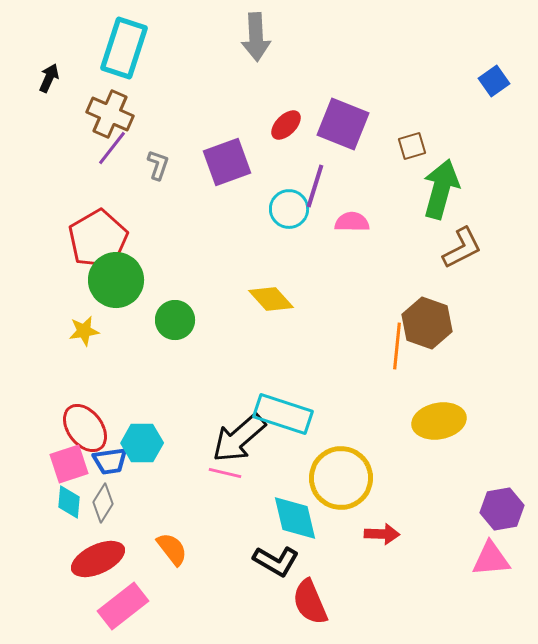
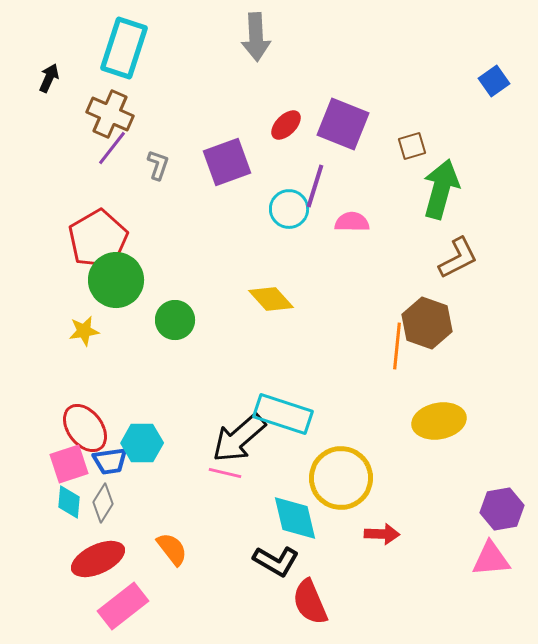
brown L-shape at (462, 248): moved 4 px left, 10 px down
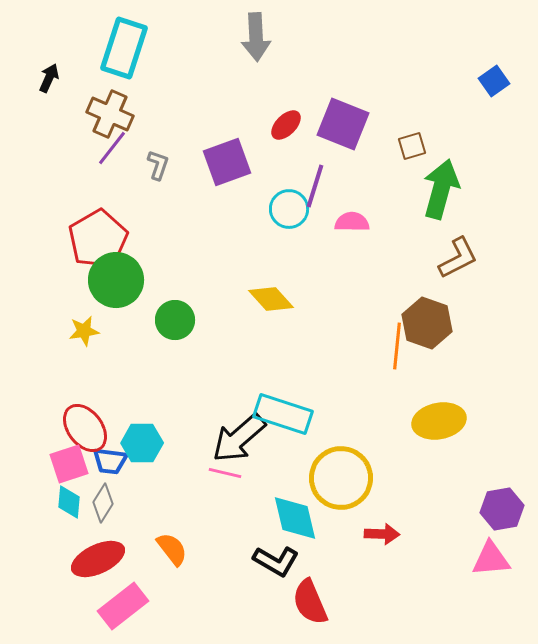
blue trapezoid at (110, 461): rotated 15 degrees clockwise
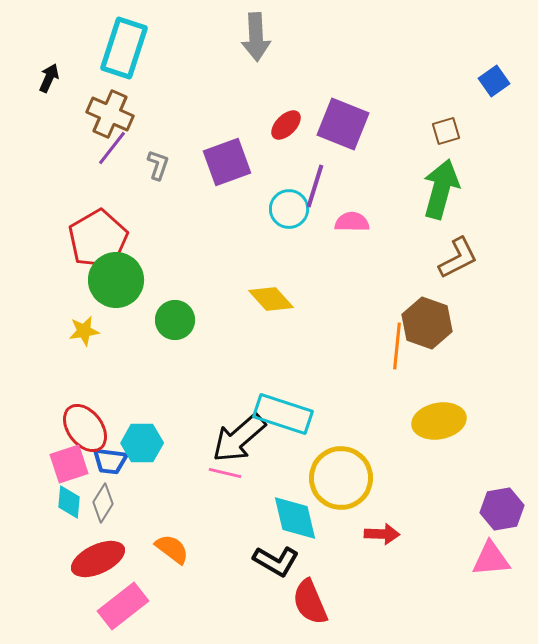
brown square at (412, 146): moved 34 px right, 15 px up
orange semicircle at (172, 549): rotated 15 degrees counterclockwise
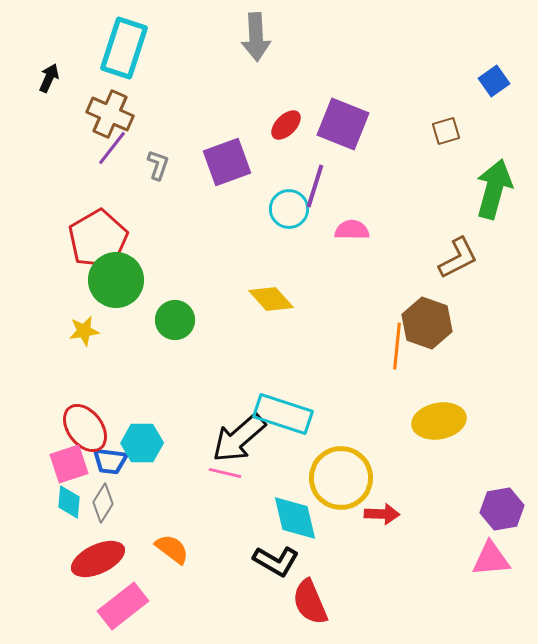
green arrow at (441, 189): moved 53 px right
pink semicircle at (352, 222): moved 8 px down
red arrow at (382, 534): moved 20 px up
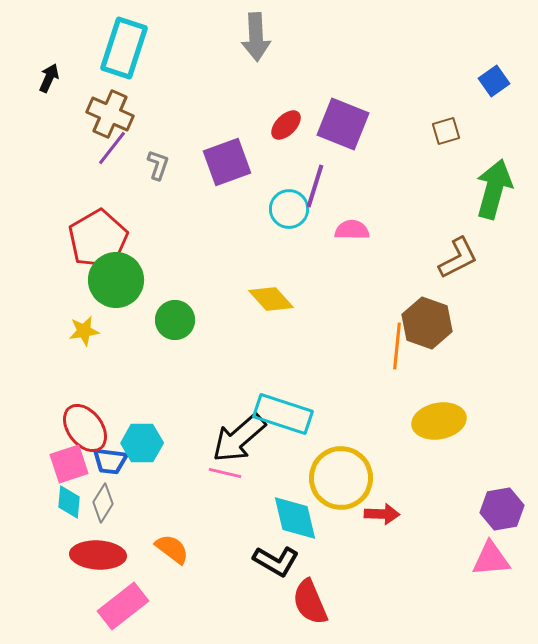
red ellipse at (98, 559): moved 4 px up; rotated 28 degrees clockwise
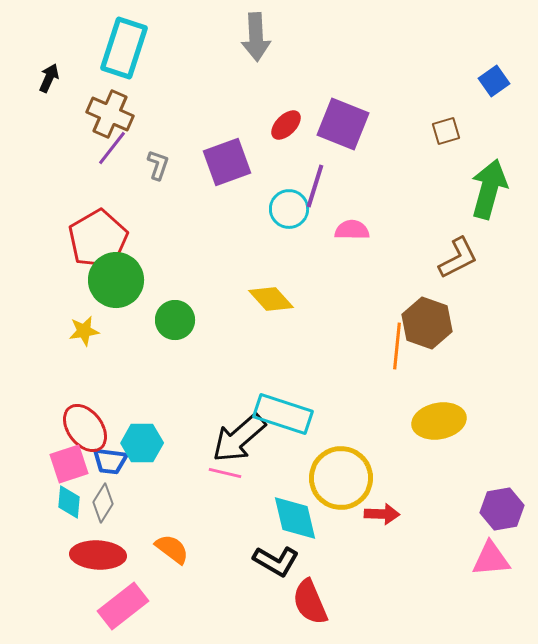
green arrow at (494, 189): moved 5 px left
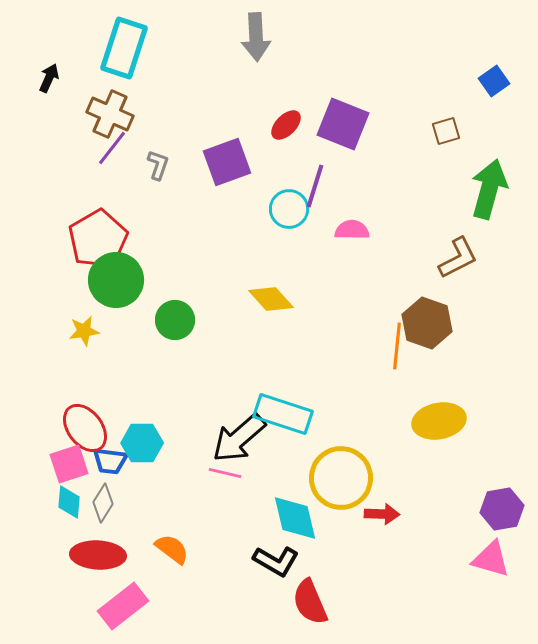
pink triangle at (491, 559): rotated 21 degrees clockwise
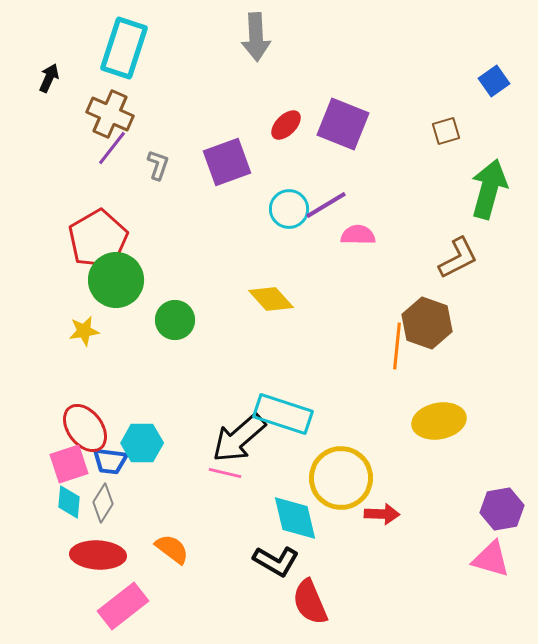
purple line at (315, 186): moved 11 px right, 19 px down; rotated 42 degrees clockwise
pink semicircle at (352, 230): moved 6 px right, 5 px down
